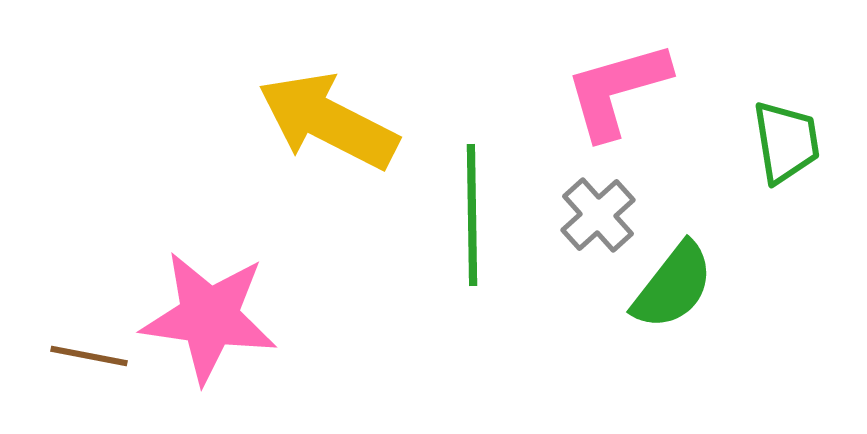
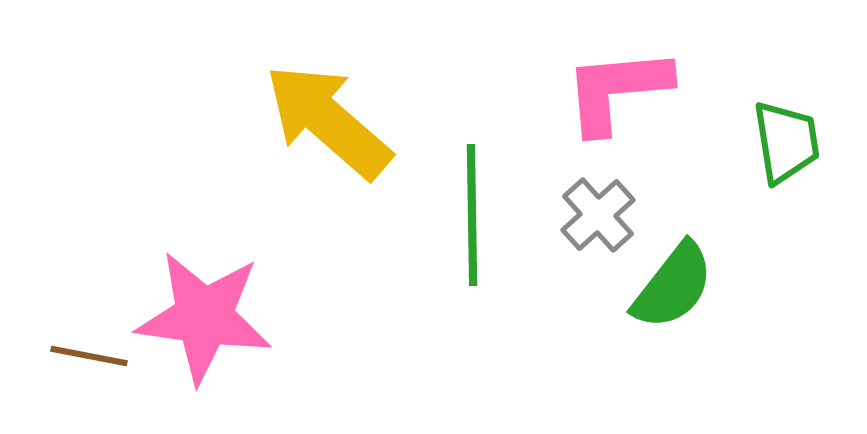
pink L-shape: rotated 11 degrees clockwise
yellow arrow: rotated 14 degrees clockwise
pink star: moved 5 px left
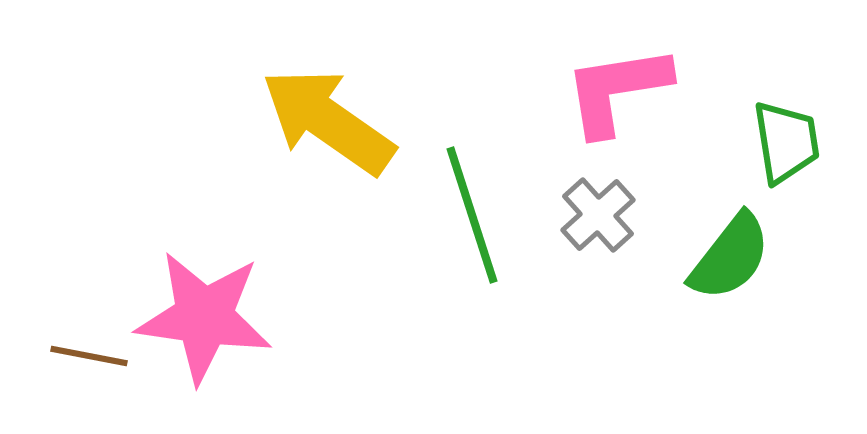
pink L-shape: rotated 4 degrees counterclockwise
yellow arrow: rotated 6 degrees counterclockwise
green line: rotated 17 degrees counterclockwise
green semicircle: moved 57 px right, 29 px up
